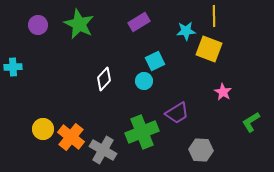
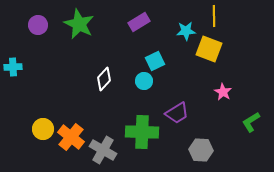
green cross: rotated 24 degrees clockwise
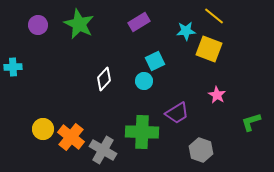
yellow line: rotated 50 degrees counterclockwise
pink star: moved 6 px left, 3 px down
green L-shape: rotated 15 degrees clockwise
gray hexagon: rotated 15 degrees clockwise
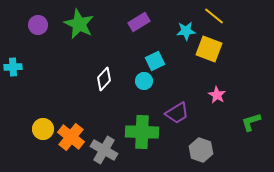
gray cross: moved 1 px right
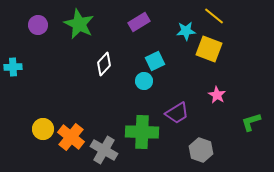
white diamond: moved 15 px up
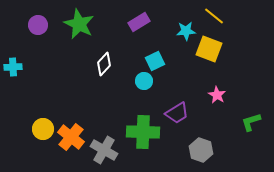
green cross: moved 1 px right
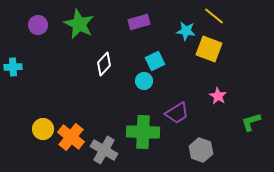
purple rectangle: rotated 15 degrees clockwise
cyan star: rotated 12 degrees clockwise
pink star: moved 1 px right, 1 px down
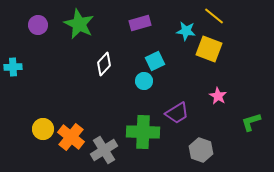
purple rectangle: moved 1 px right, 1 px down
gray cross: rotated 28 degrees clockwise
